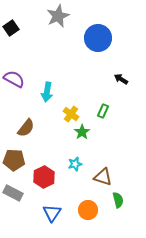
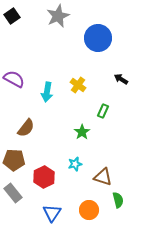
black square: moved 1 px right, 12 px up
yellow cross: moved 7 px right, 29 px up
gray rectangle: rotated 24 degrees clockwise
orange circle: moved 1 px right
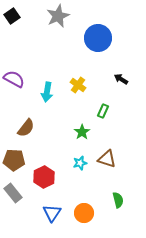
cyan star: moved 5 px right, 1 px up
brown triangle: moved 4 px right, 18 px up
orange circle: moved 5 px left, 3 px down
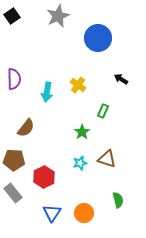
purple semicircle: rotated 60 degrees clockwise
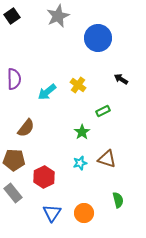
cyan arrow: rotated 42 degrees clockwise
green rectangle: rotated 40 degrees clockwise
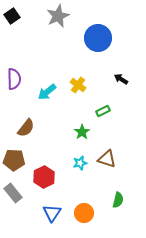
green semicircle: rotated 28 degrees clockwise
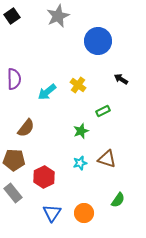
blue circle: moved 3 px down
green star: moved 1 px left, 1 px up; rotated 14 degrees clockwise
green semicircle: rotated 21 degrees clockwise
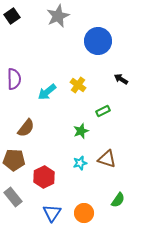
gray rectangle: moved 4 px down
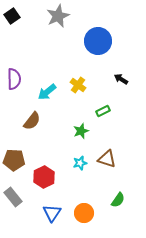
brown semicircle: moved 6 px right, 7 px up
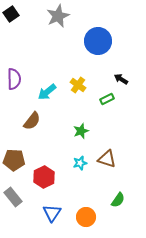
black square: moved 1 px left, 2 px up
green rectangle: moved 4 px right, 12 px up
orange circle: moved 2 px right, 4 px down
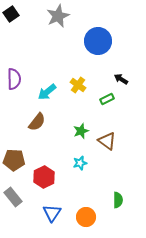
brown semicircle: moved 5 px right, 1 px down
brown triangle: moved 18 px up; rotated 18 degrees clockwise
green semicircle: rotated 35 degrees counterclockwise
